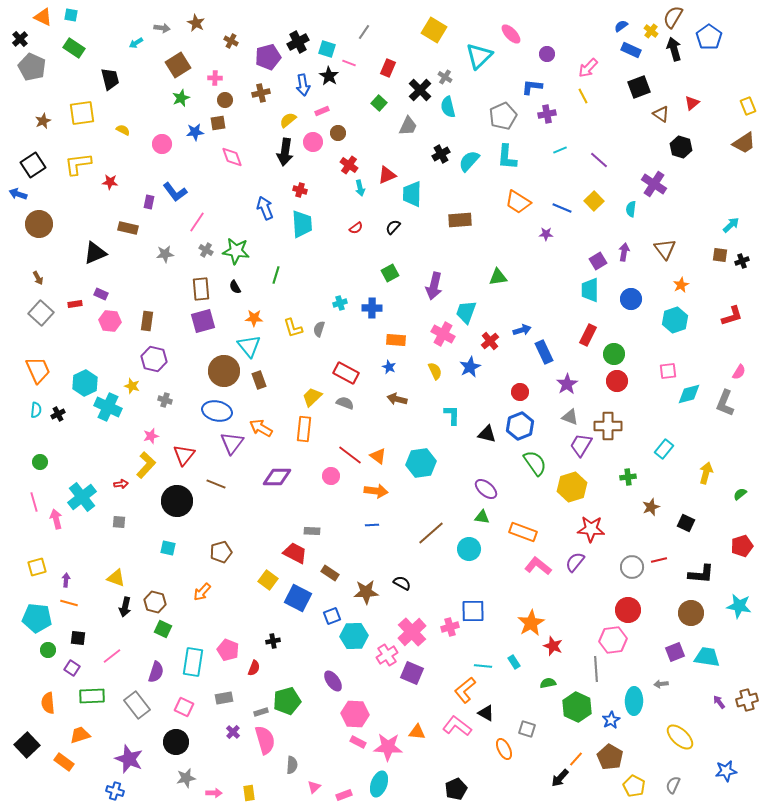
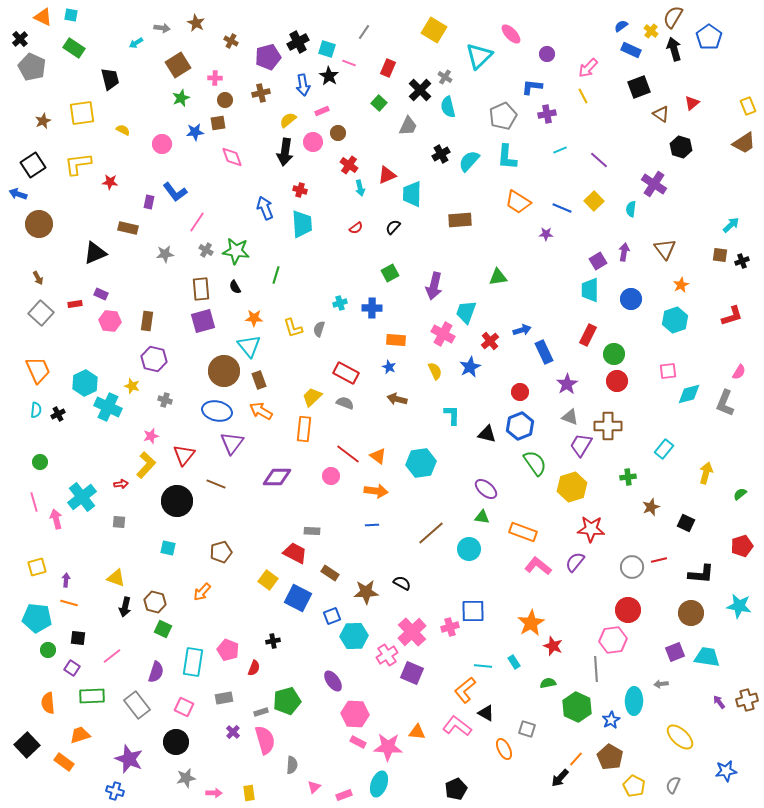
orange arrow at (261, 428): moved 17 px up
red line at (350, 455): moved 2 px left, 1 px up
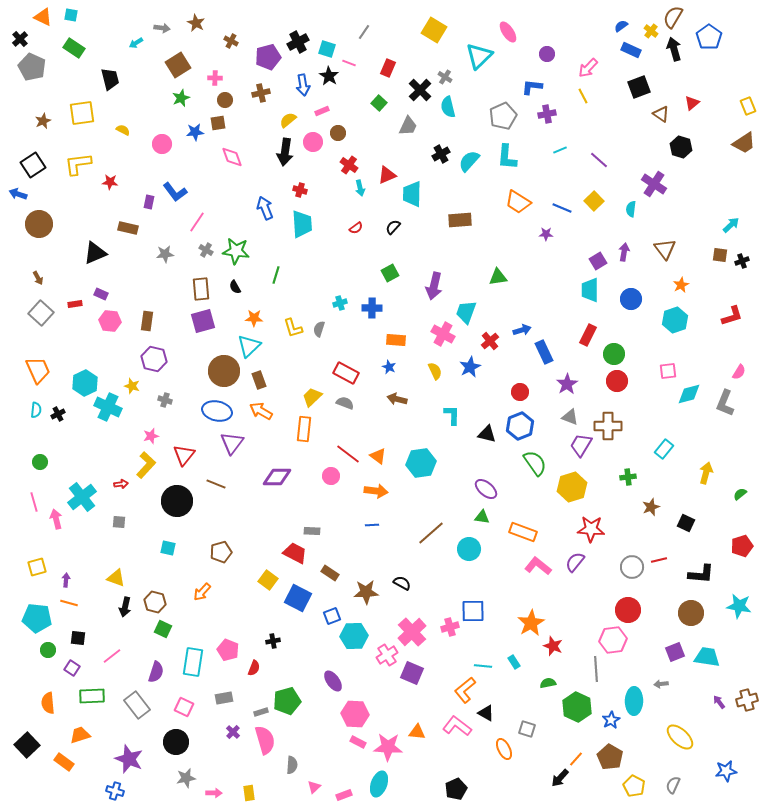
pink ellipse at (511, 34): moved 3 px left, 2 px up; rotated 10 degrees clockwise
cyan triangle at (249, 346): rotated 25 degrees clockwise
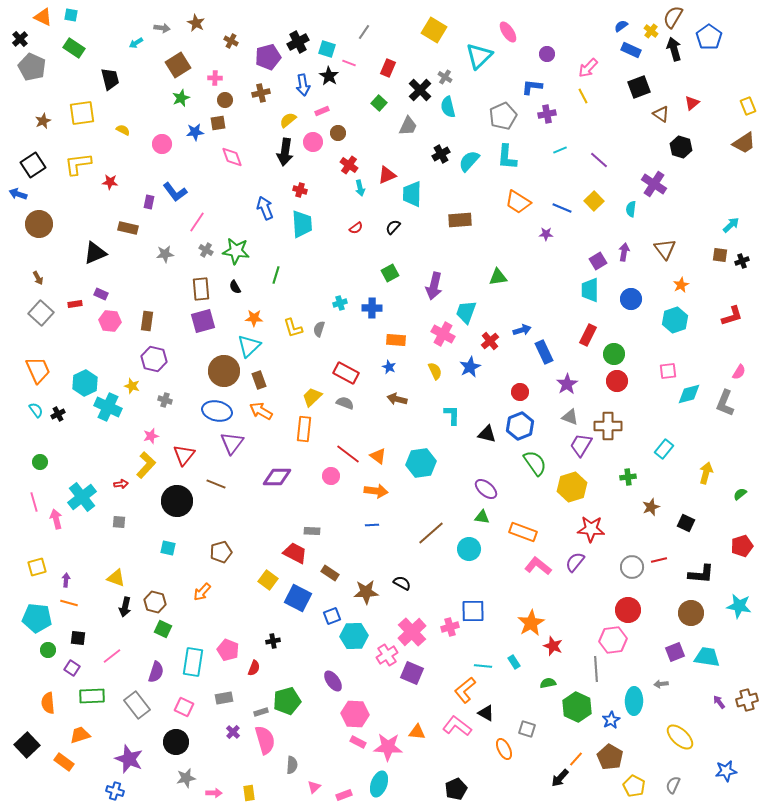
cyan semicircle at (36, 410): rotated 42 degrees counterclockwise
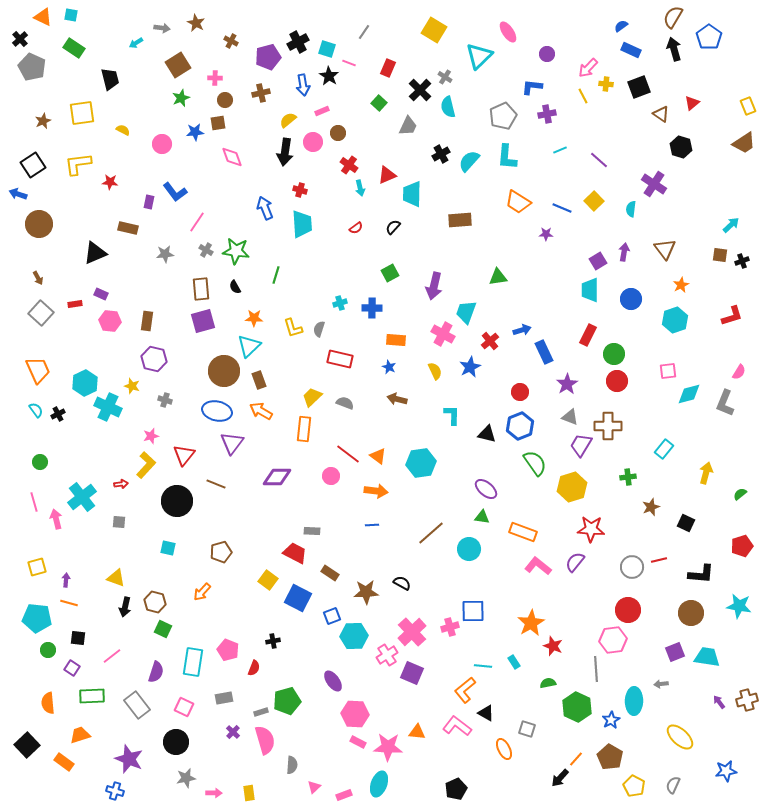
yellow cross at (651, 31): moved 45 px left, 53 px down; rotated 32 degrees counterclockwise
red rectangle at (346, 373): moved 6 px left, 14 px up; rotated 15 degrees counterclockwise
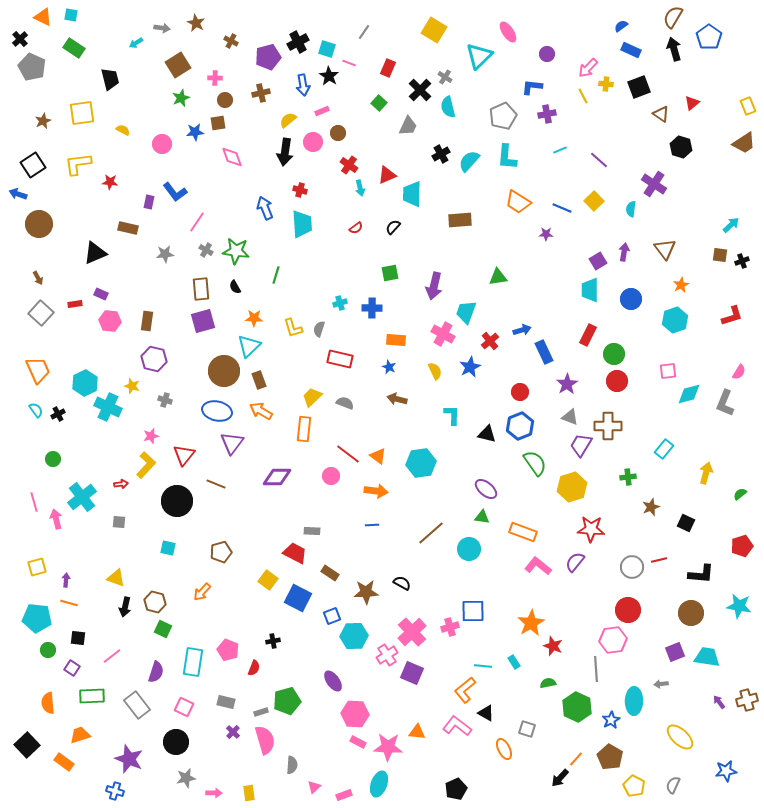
green square at (390, 273): rotated 18 degrees clockwise
green circle at (40, 462): moved 13 px right, 3 px up
gray rectangle at (224, 698): moved 2 px right, 4 px down; rotated 24 degrees clockwise
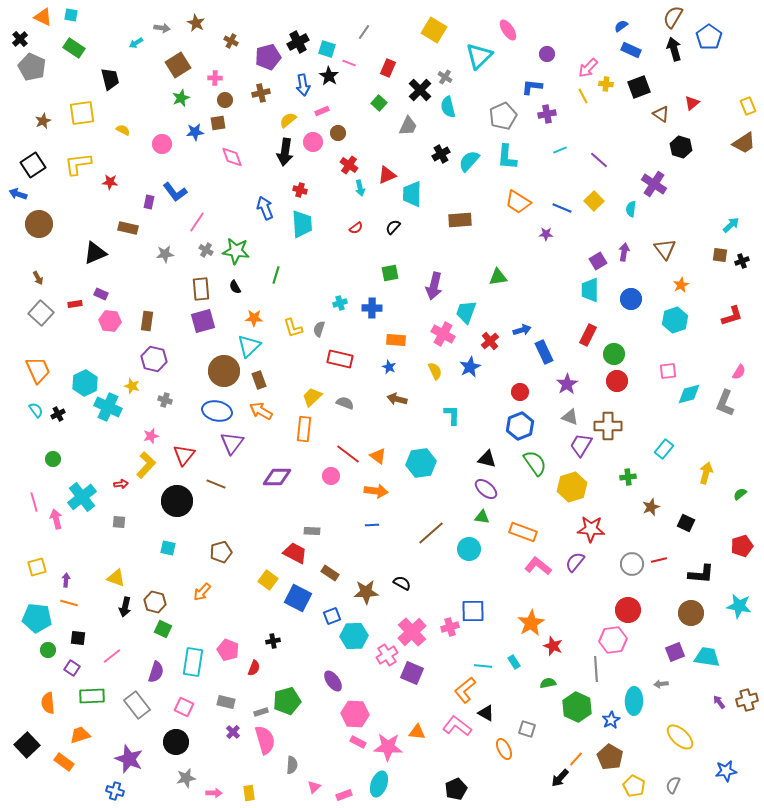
pink ellipse at (508, 32): moved 2 px up
black triangle at (487, 434): moved 25 px down
gray circle at (632, 567): moved 3 px up
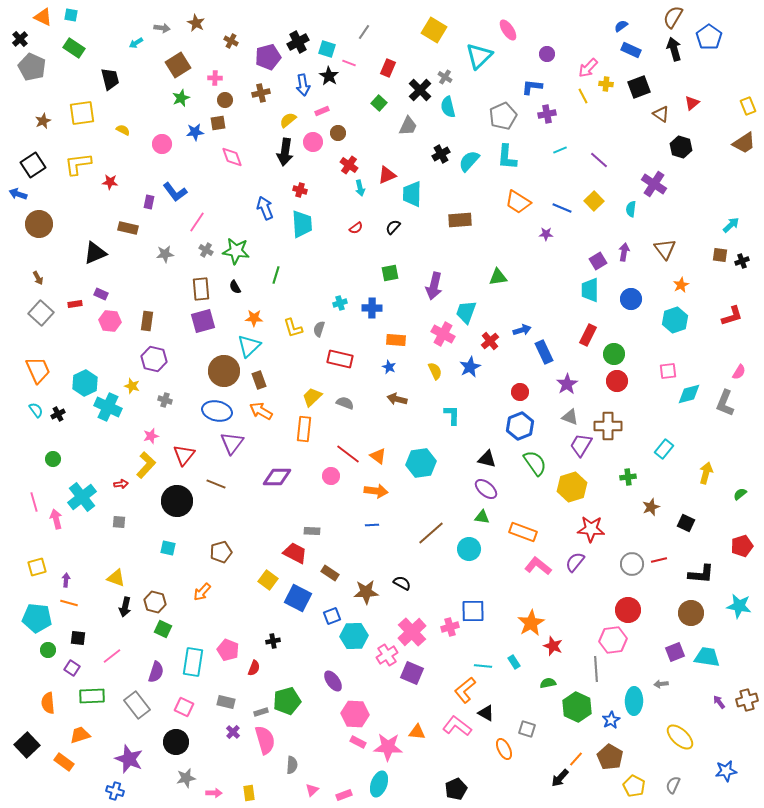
pink triangle at (314, 787): moved 2 px left, 3 px down
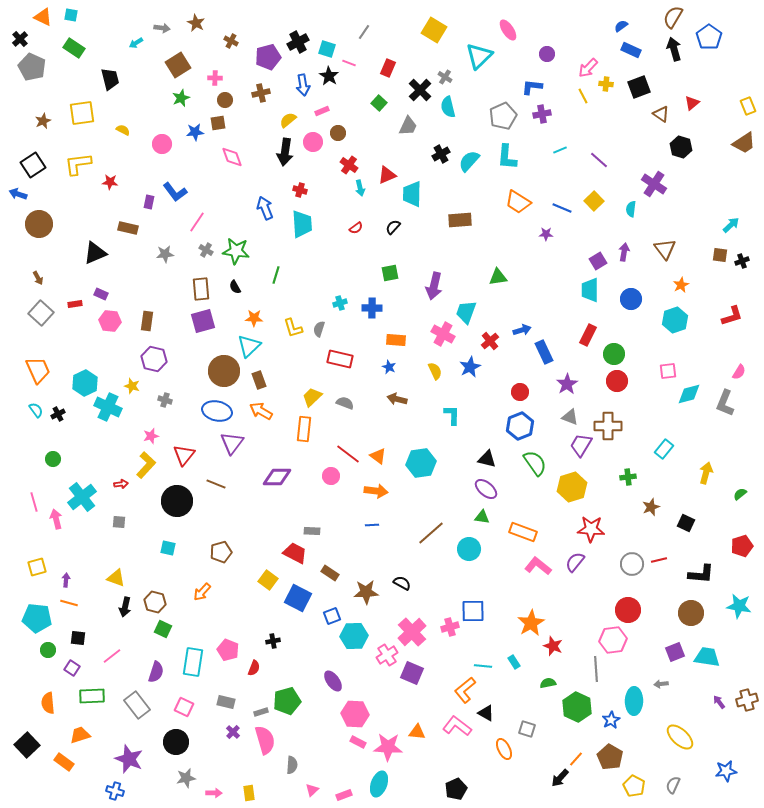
purple cross at (547, 114): moved 5 px left
